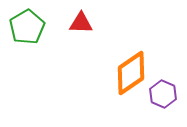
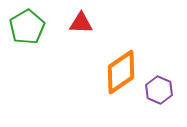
orange diamond: moved 10 px left, 1 px up
purple hexagon: moved 4 px left, 4 px up
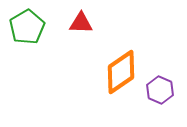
purple hexagon: moved 1 px right
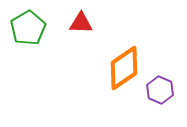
green pentagon: moved 1 px right, 1 px down
orange diamond: moved 3 px right, 4 px up
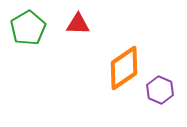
red triangle: moved 3 px left, 1 px down
